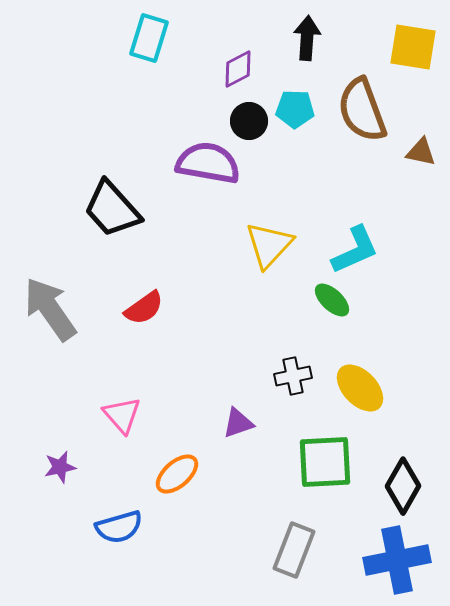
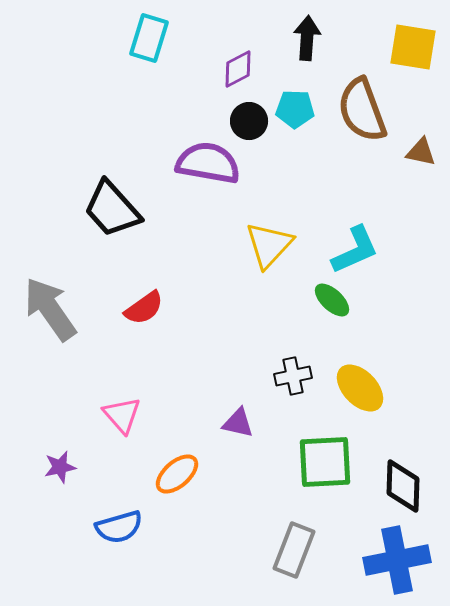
purple triangle: rotated 32 degrees clockwise
black diamond: rotated 28 degrees counterclockwise
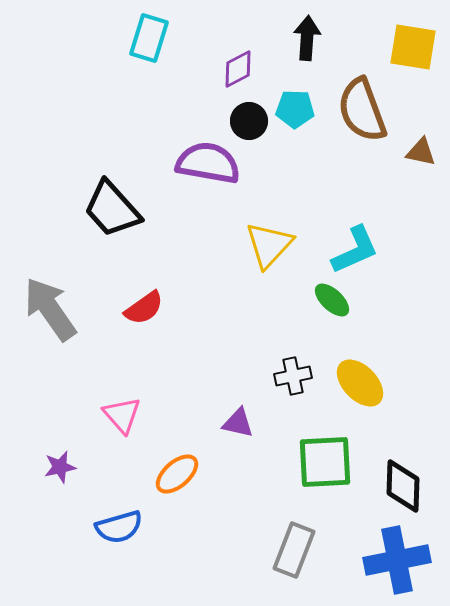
yellow ellipse: moved 5 px up
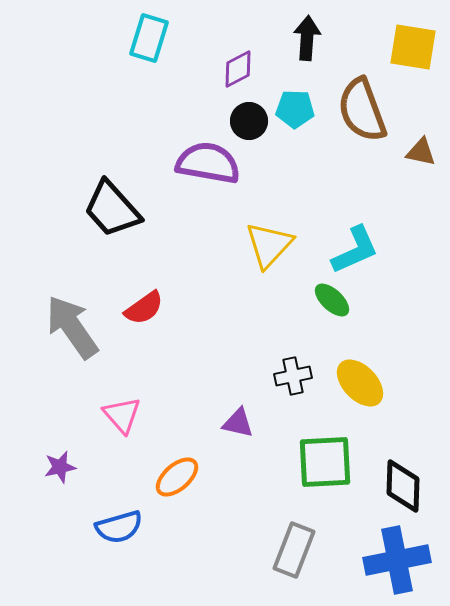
gray arrow: moved 22 px right, 18 px down
orange ellipse: moved 3 px down
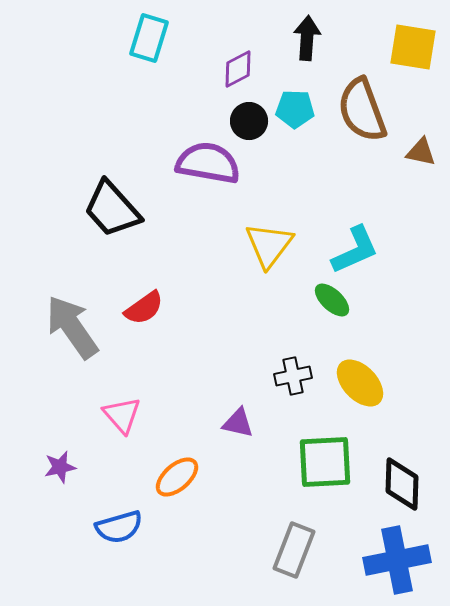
yellow triangle: rotated 6 degrees counterclockwise
black diamond: moved 1 px left, 2 px up
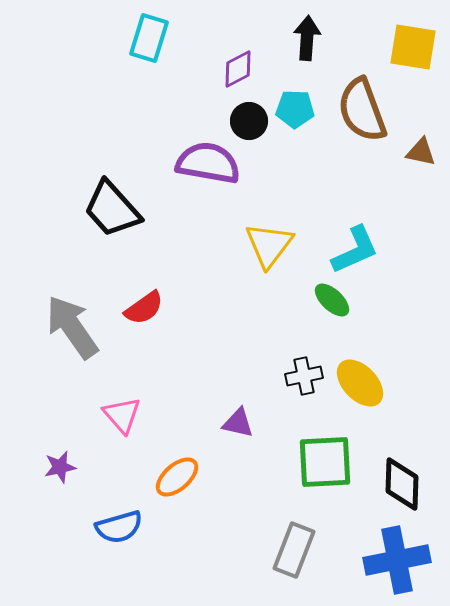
black cross: moved 11 px right
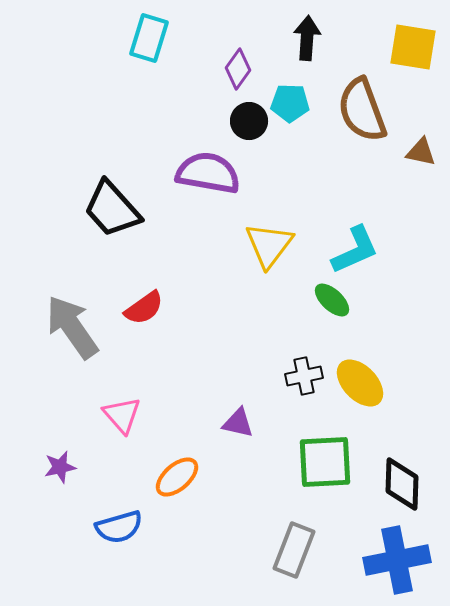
purple diamond: rotated 27 degrees counterclockwise
cyan pentagon: moved 5 px left, 6 px up
purple semicircle: moved 10 px down
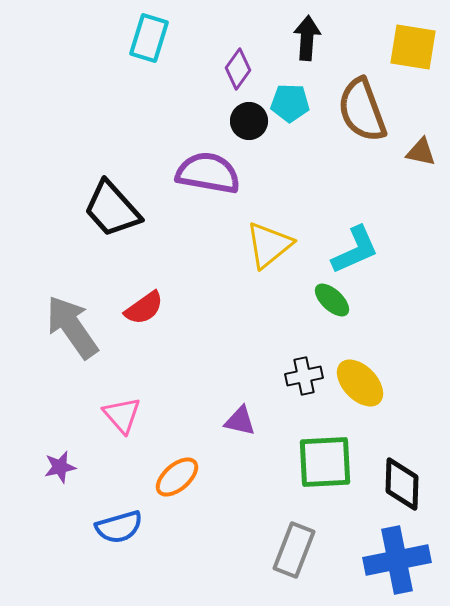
yellow triangle: rotated 14 degrees clockwise
purple triangle: moved 2 px right, 2 px up
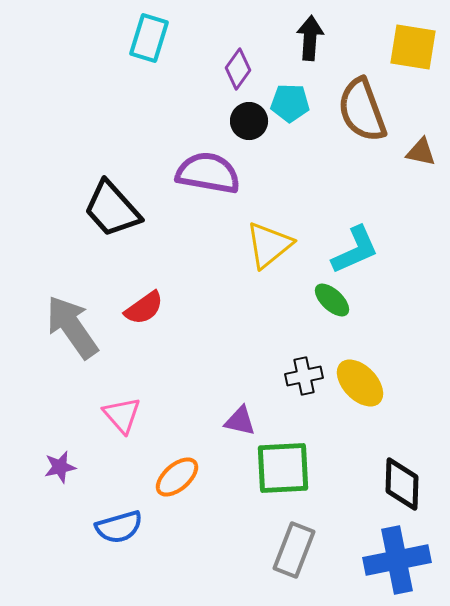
black arrow: moved 3 px right
green square: moved 42 px left, 6 px down
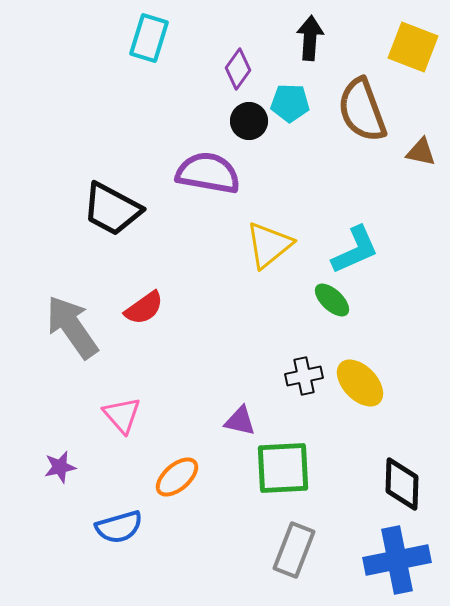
yellow square: rotated 12 degrees clockwise
black trapezoid: rotated 20 degrees counterclockwise
